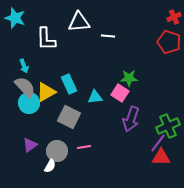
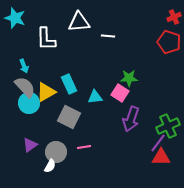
gray circle: moved 1 px left, 1 px down
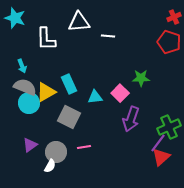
cyan arrow: moved 2 px left
green star: moved 12 px right
gray semicircle: rotated 25 degrees counterclockwise
pink square: rotated 12 degrees clockwise
green cross: moved 1 px right, 1 px down
red triangle: rotated 42 degrees counterclockwise
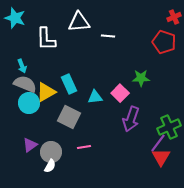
red pentagon: moved 5 px left
gray semicircle: moved 3 px up
gray circle: moved 5 px left
red triangle: rotated 18 degrees counterclockwise
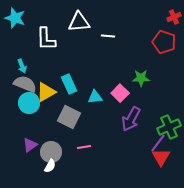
purple arrow: rotated 10 degrees clockwise
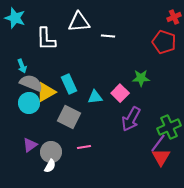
gray semicircle: moved 6 px right, 1 px up
